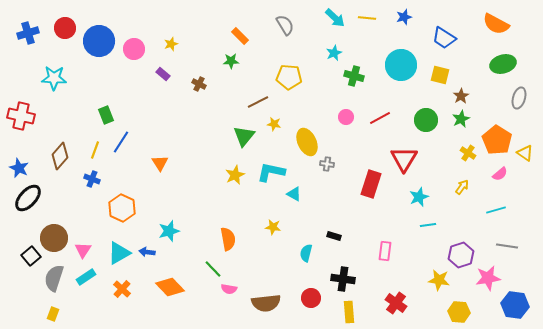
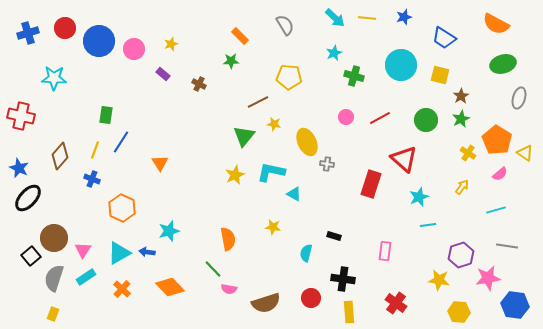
green rectangle at (106, 115): rotated 30 degrees clockwise
red triangle at (404, 159): rotated 20 degrees counterclockwise
brown semicircle at (266, 303): rotated 12 degrees counterclockwise
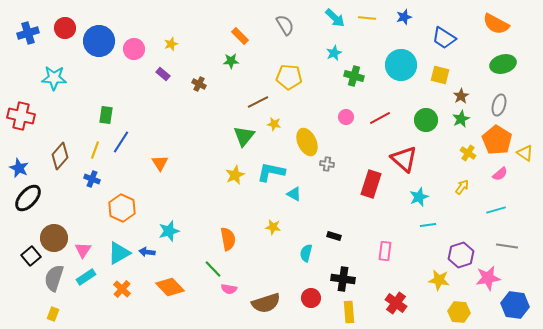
gray ellipse at (519, 98): moved 20 px left, 7 px down
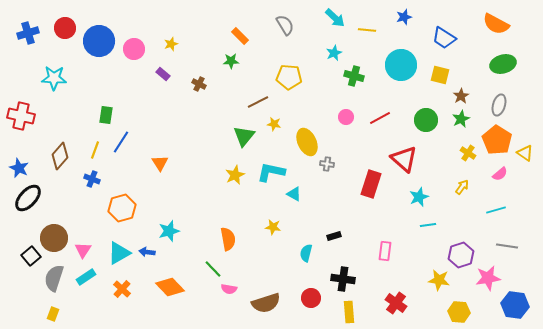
yellow line at (367, 18): moved 12 px down
orange hexagon at (122, 208): rotated 20 degrees clockwise
black rectangle at (334, 236): rotated 32 degrees counterclockwise
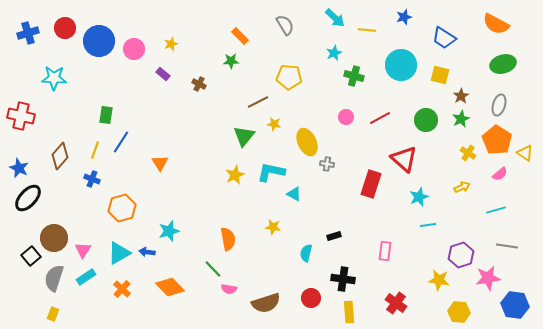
yellow arrow at (462, 187): rotated 28 degrees clockwise
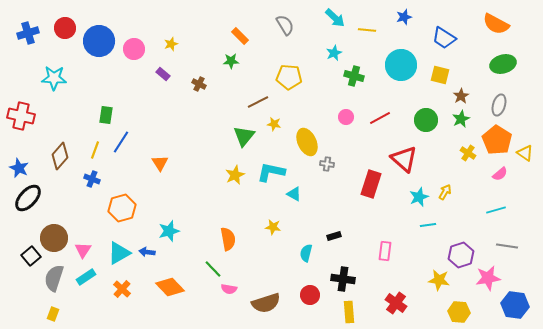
yellow arrow at (462, 187): moved 17 px left, 5 px down; rotated 35 degrees counterclockwise
red circle at (311, 298): moved 1 px left, 3 px up
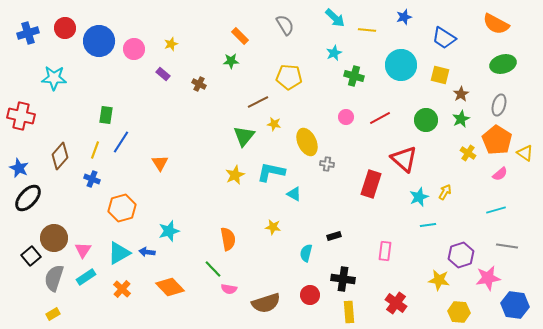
brown star at (461, 96): moved 2 px up
yellow rectangle at (53, 314): rotated 40 degrees clockwise
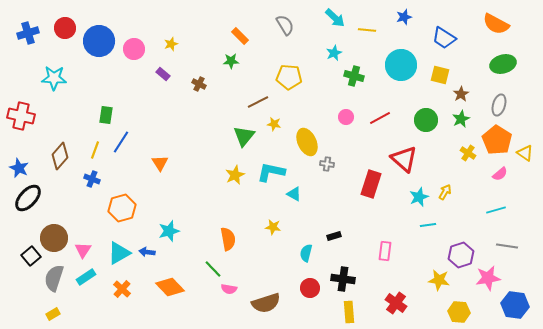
red circle at (310, 295): moved 7 px up
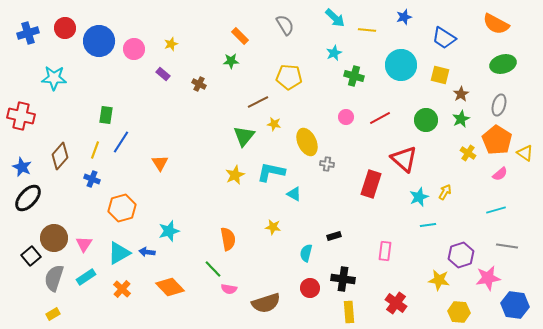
blue star at (19, 168): moved 3 px right, 1 px up
pink triangle at (83, 250): moved 1 px right, 6 px up
